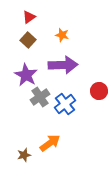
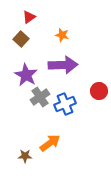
brown square: moved 7 px left, 1 px up
blue cross: rotated 15 degrees clockwise
brown star: moved 1 px right, 1 px down; rotated 16 degrees clockwise
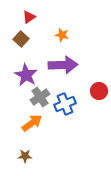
orange arrow: moved 18 px left, 20 px up
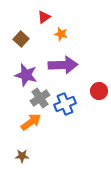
red triangle: moved 15 px right
orange star: moved 1 px left, 1 px up
purple star: rotated 15 degrees counterclockwise
gray cross: moved 1 px down
orange arrow: moved 1 px left, 1 px up
brown star: moved 3 px left
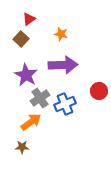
red triangle: moved 15 px left, 2 px down
purple star: rotated 15 degrees clockwise
brown star: moved 9 px up
